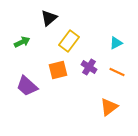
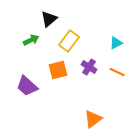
black triangle: moved 1 px down
green arrow: moved 9 px right, 2 px up
orange triangle: moved 16 px left, 12 px down
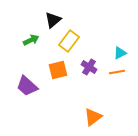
black triangle: moved 4 px right, 1 px down
cyan triangle: moved 4 px right, 10 px down
orange line: rotated 35 degrees counterclockwise
orange triangle: moved 2 px up
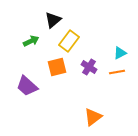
green arrow: moved 1 px down
orange square: moved 1 px left, 3 px up
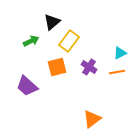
black triangle: moved 1 px left, 2 px down
orange triangle: moved 1 px left, 2 px down
